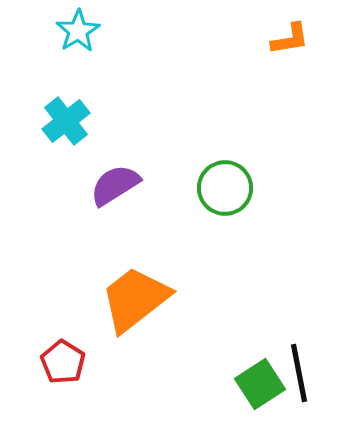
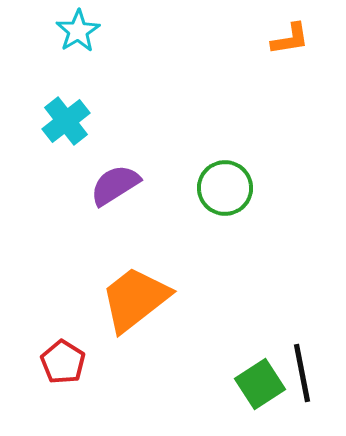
black line: moved 3 px right
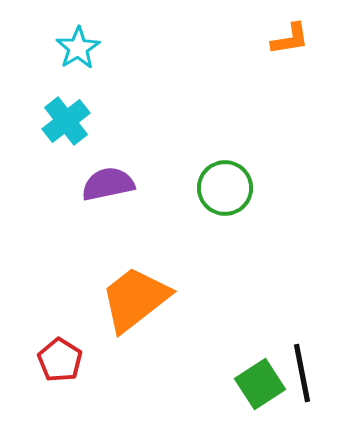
cyan star: moved 17 px down
purple semicircle: moved 7 px left, 1 px up; rotated 20 degrees clockwise
red pentagon: moved 3 px left, 2 px up
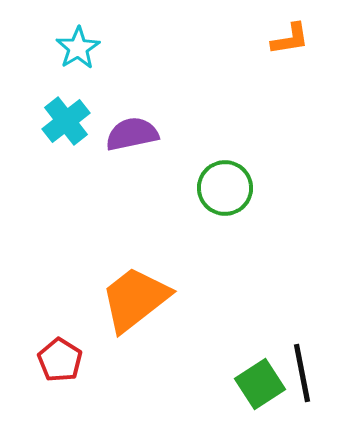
purple semicircle: moved 24 px right, 50 px up
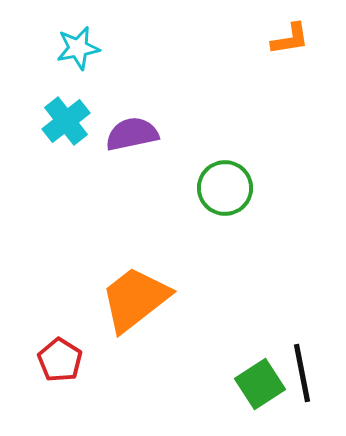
cyan star: rotated 21 degrees clockwise
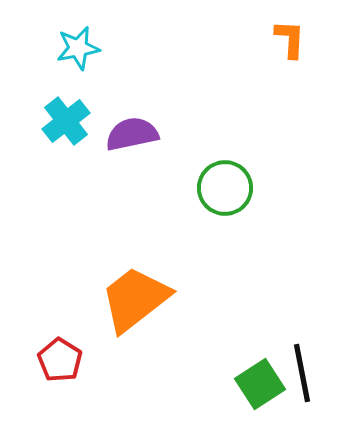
orange L-shape: rotated 78 degrees counterclockwise
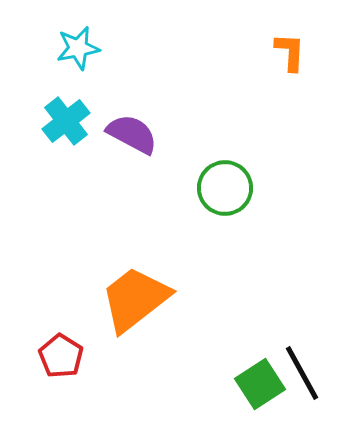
orange L-shape: moved 13 px down
purple semicircle: rotated 40 degrees clockwise
red pentagon: moved 1 px right, 4 px up
black line: rotated 18 degrees counterclockwise
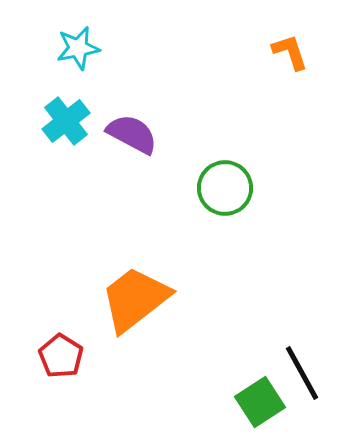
orange L-shape: rotated 21 degrees counterclockwise
green square: moved 18 px down
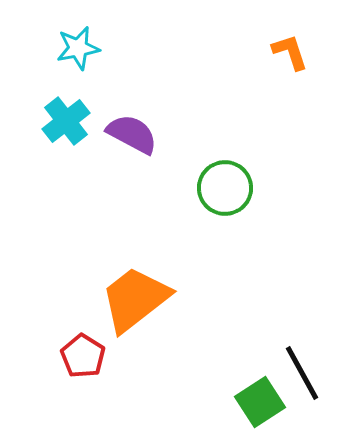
red pentagon: moved 22 px right
